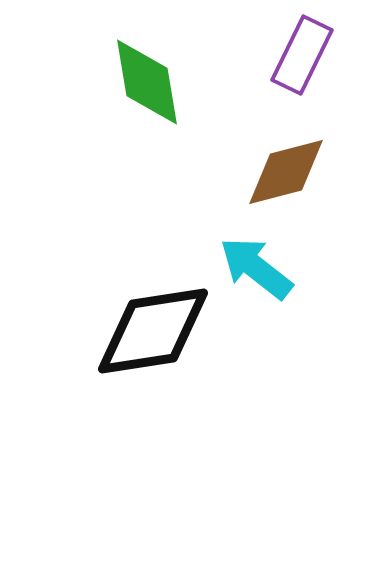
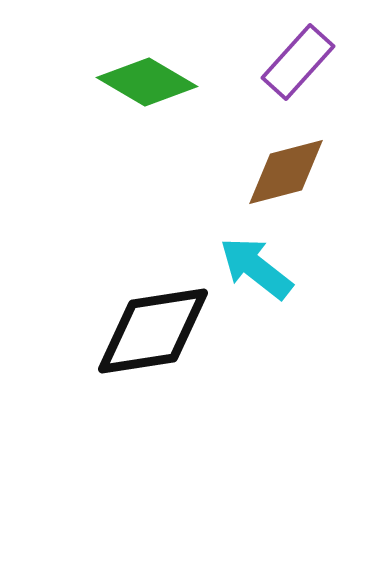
purple rectangle: moved 4 px left, 7 px down; rotated 16 degrees clockwise
green diamond: rotated 50 degrees counterclockwise
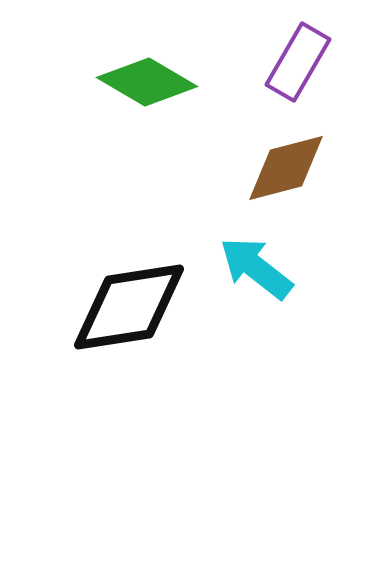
purple rectangle: rotated 12 degrees counterclockwise
brown diamond: moved 4 px up
black diamond: moved 24 px left, 24 px up
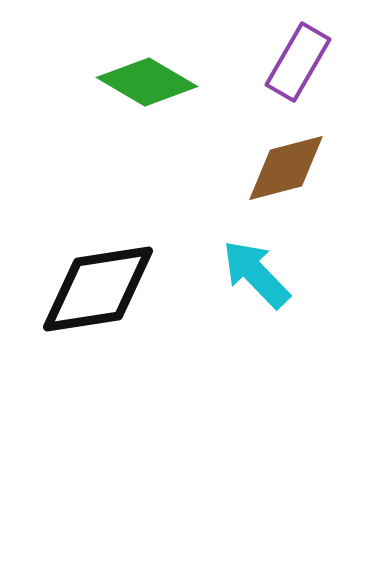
cyan arrow: moved 6 px down; rotated 8 degrees clockwise
black diamond: moved 31 px left, 18 px up
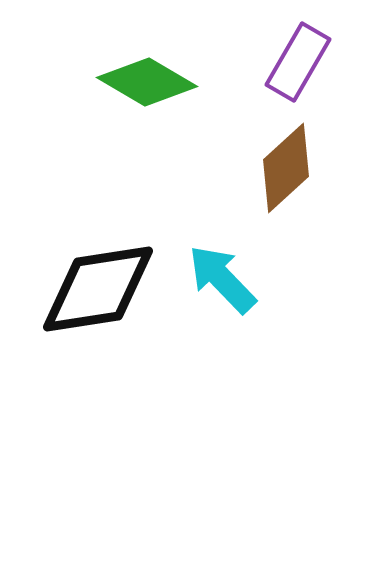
brown diamond: rotated 28 degrees counterclockwise
cyan arrow: moved 34 px left, 5 px down
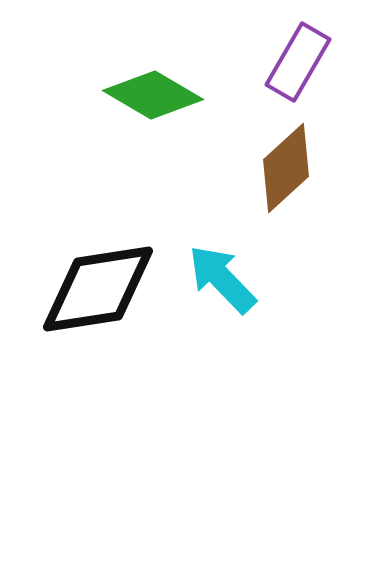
green diamond: moved 6 px right, 13 px down
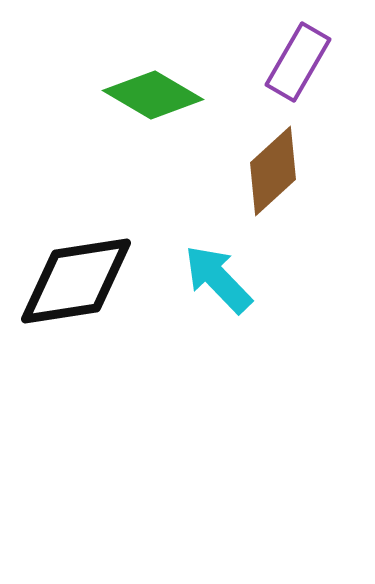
brown diamond: moved 13 px left, 3 px down
cyan arrow: moved 4 px left
black diamond: moved 22 px left, 8 px up
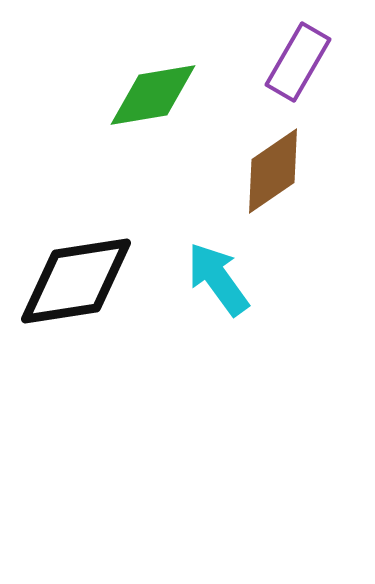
green diamond: rotated 40 degrees counterclockwise
brown diamond: rotated 8 degrees clockwise
cyan arrow: rotated 8 degrees clockwise
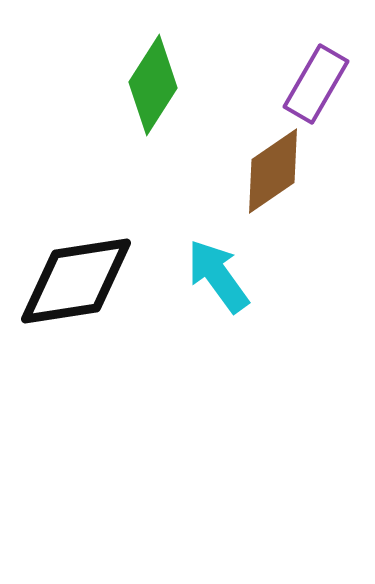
purple rectangle: moved 18 px right, 22 px down
green diamond: moved 10 px up; rotated 48 degrees counterclockwise
cyan arrow: moved 3 px up
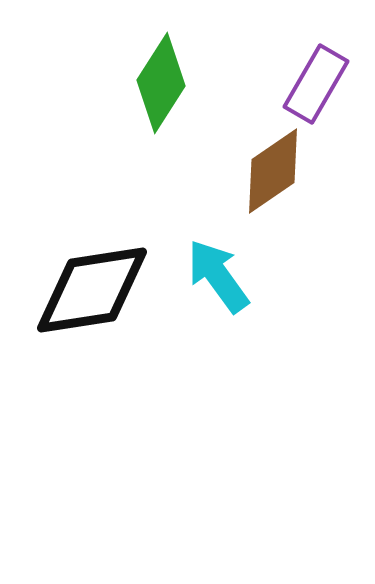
green diamond: moved 8 px right, 2 px up
black diamond: moved 16 px right, 9 px down
